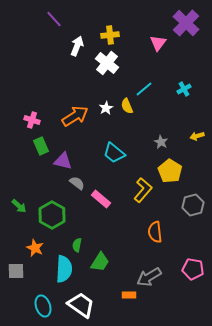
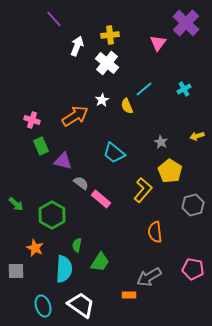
white star: moved 4 px left, 8 px up
gray semicircle: moved 4 px right
green arrow: moved 3 px left, 2 px up
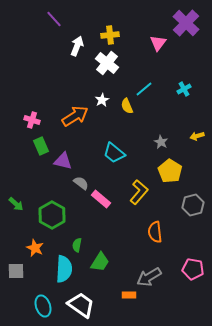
yellow L-shape: moved 4 px left, 2 px down
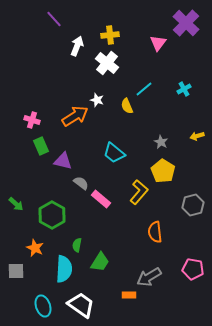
white star: moved 5 px left; rotated 24 degrees counterclockwise
yellow pentagon: moved 7 px left
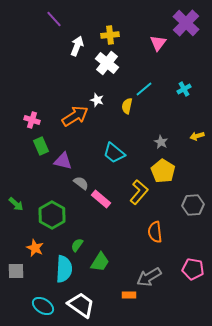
yellow semicircle: rotated 35 degrees clockwise
gray hexagon: rotated 10 degrees clockwise
green semicircle: rotated 24 degrees clockwise
cyan ellipse: rotated 40 degrees counterclockwise
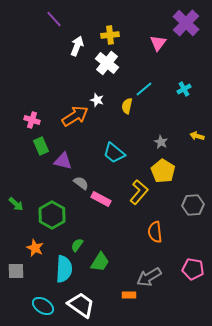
yellow arrow: rotated 32 degrees clockwise
pink rectangle: rotated 12 degrees counterclockwise
